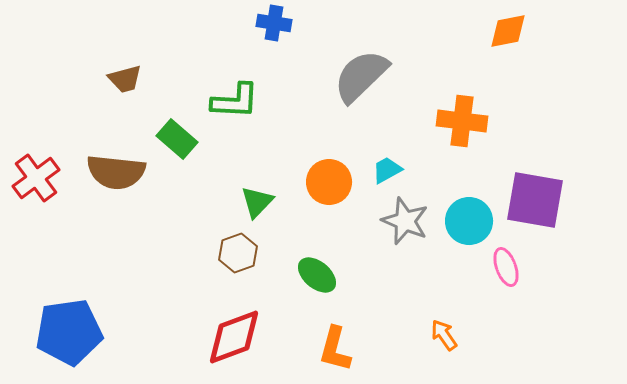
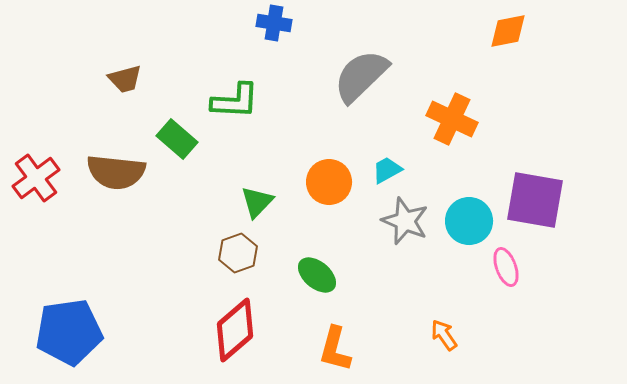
orange cross: moved 10 px left, 2 px up; rotated 18 degrees clockwise
red diamond: moved 1 px right, 7 px up; rotated 20 degrees counterclockwise
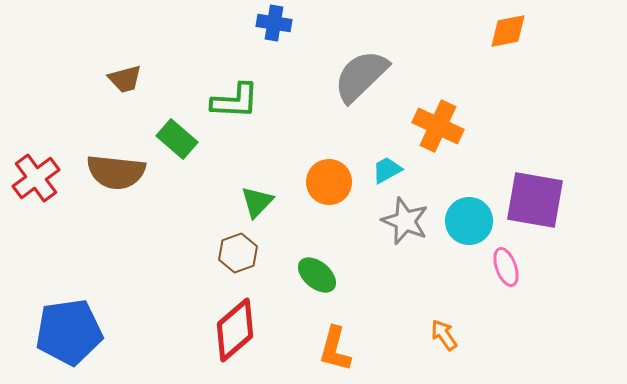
orange cross: moved 14 px left, 7 px down
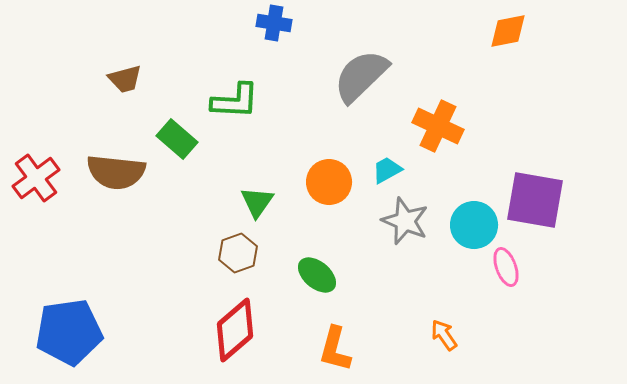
green triangle: rotated 9 degrees counterclockwise
cyan circle: moved 5 px right, 4 px down
